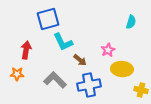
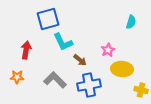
orange star: moved 3 px down
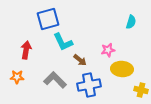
pink star: rotated 16 degrees clockwise
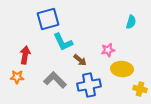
red arrow: moved 1 px left, 5 px down
yellow cross: moved 1 px left, 1 px up
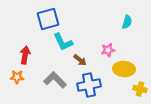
cyan semicircle: moved 4 px left
yellow ellipse: moved 2 px right
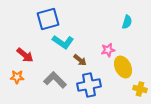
cyan L-shape: rotated 30 degrees counterclockwise
red arrow: rotated 120 degrees clockwise
yellow ellipse: moved 1 px left, 2 px up; rotated 60 degrees clockwise
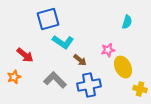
orange star: moved 3 px left; rotated 24 degrees counterclockwise
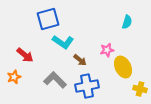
pink star: moved 1 px left
blue cross: moved 2 px left, 1 px down
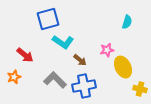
blue cross: moved 3 px left
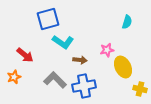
brown arrow: rotated 32 degrees counterclockwise
